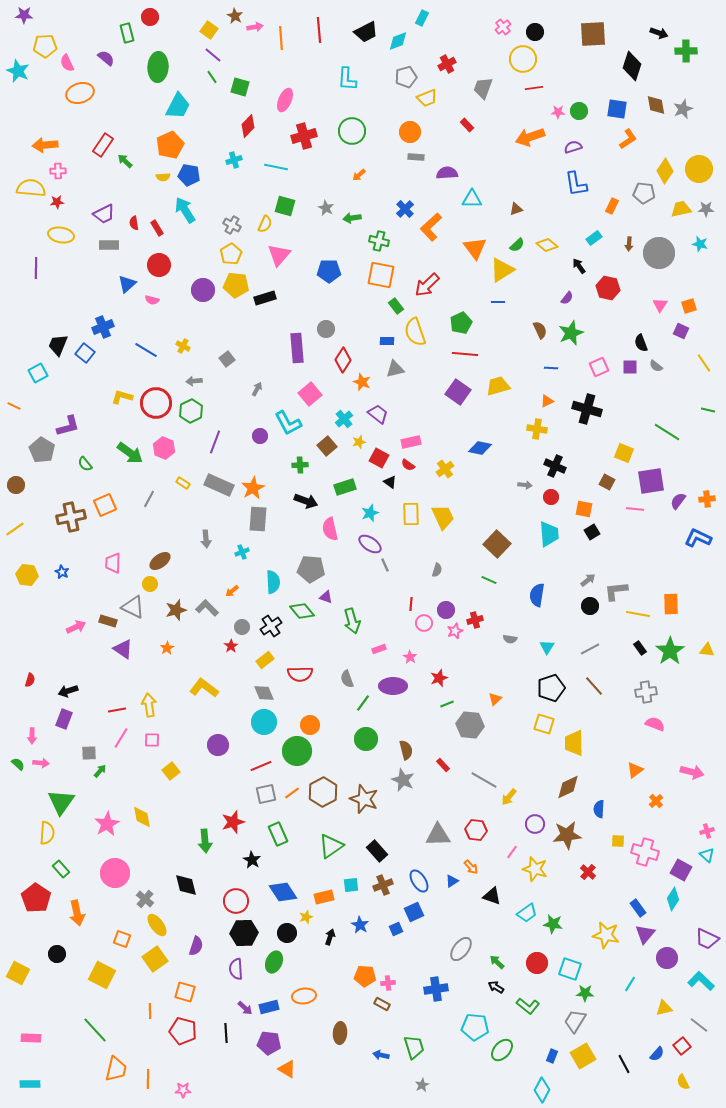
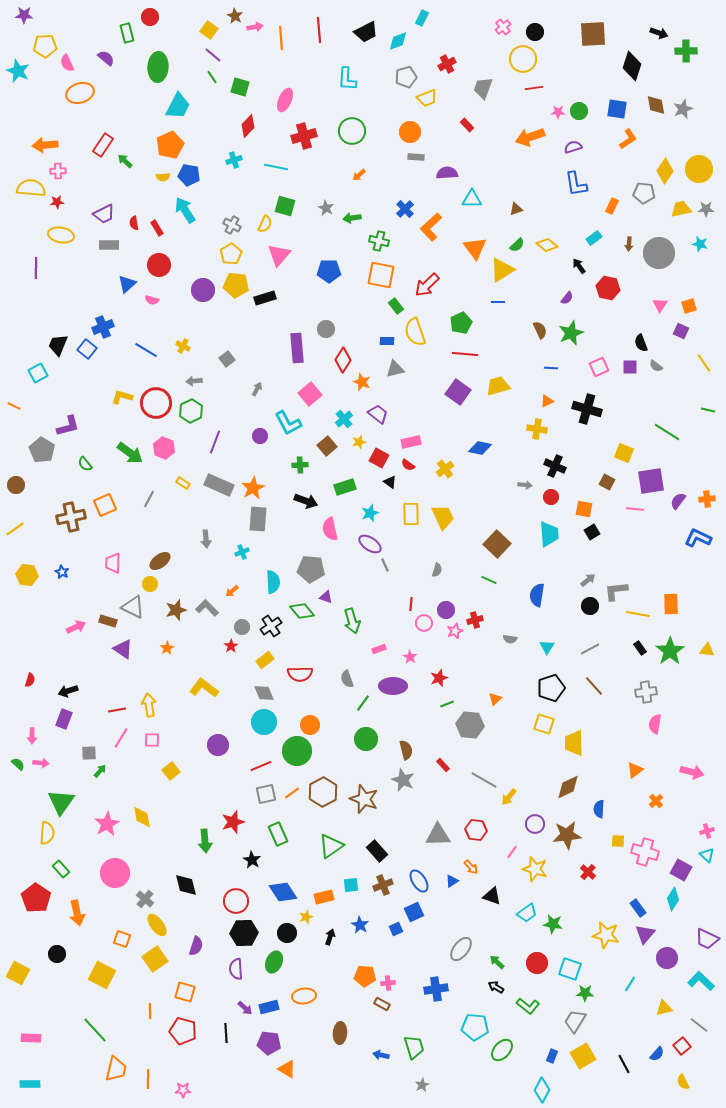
blue square at (85, 353): moved 2 px right, 4 px up
pink semicircle at (655, 724): rotated 102 degrees counterclockwise
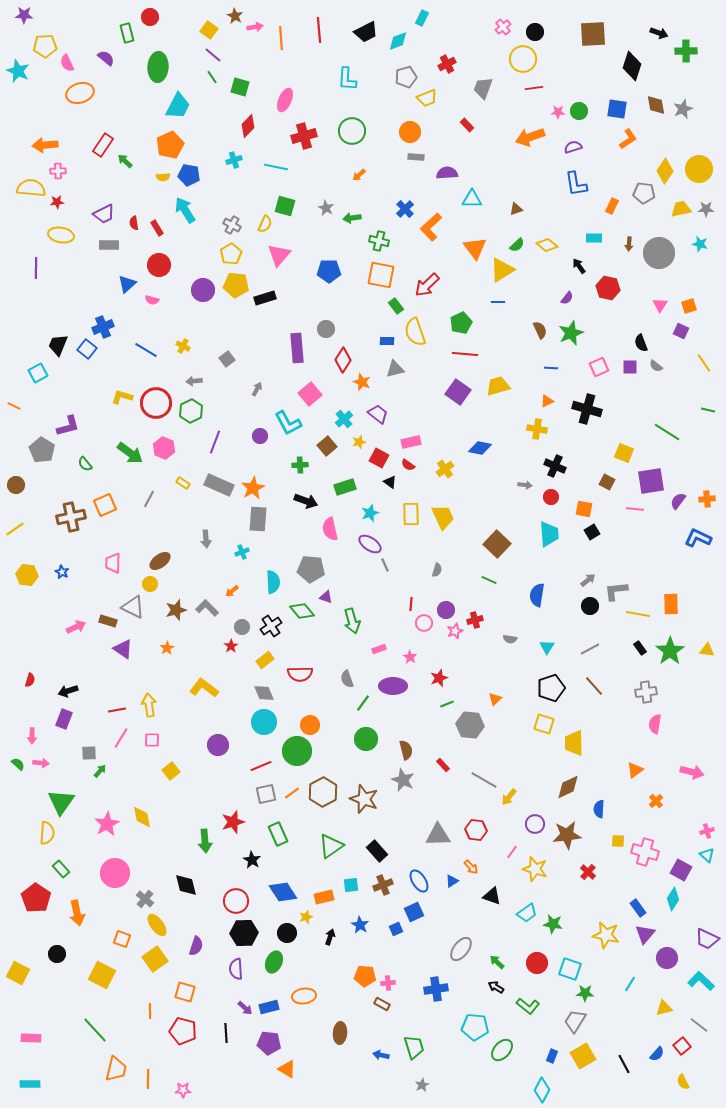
cyan rectangle at (594, 238): rotated 35 degrees clockwise
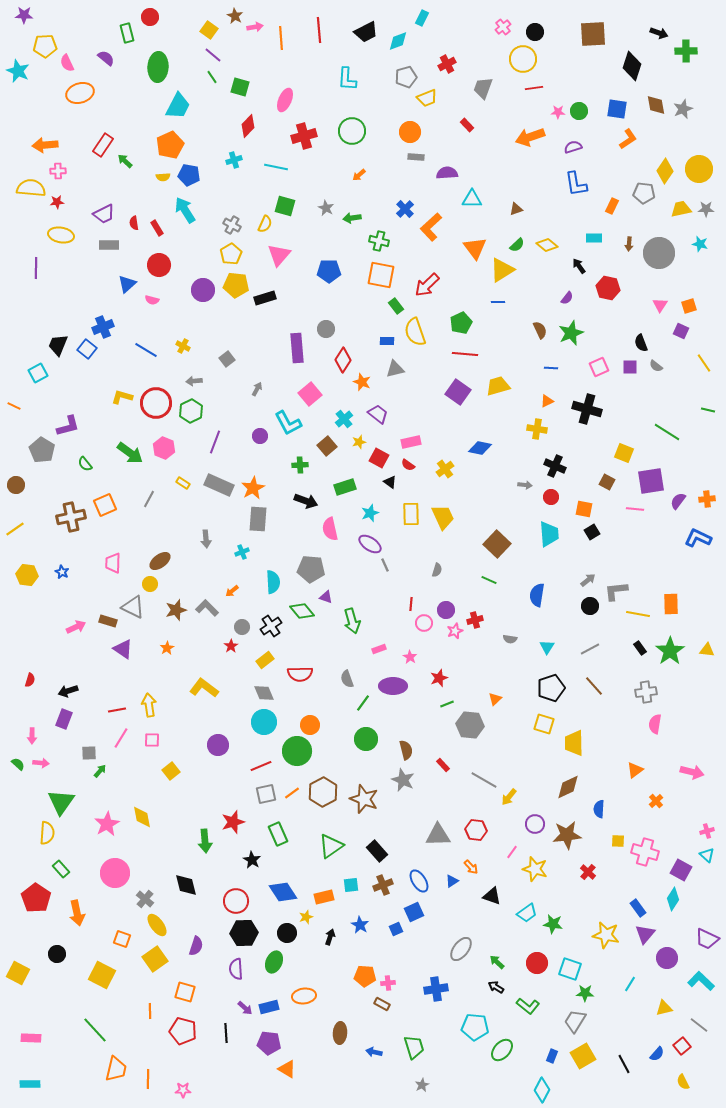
blue arrow at (381, 1055): moved 7 px left, 3 px up
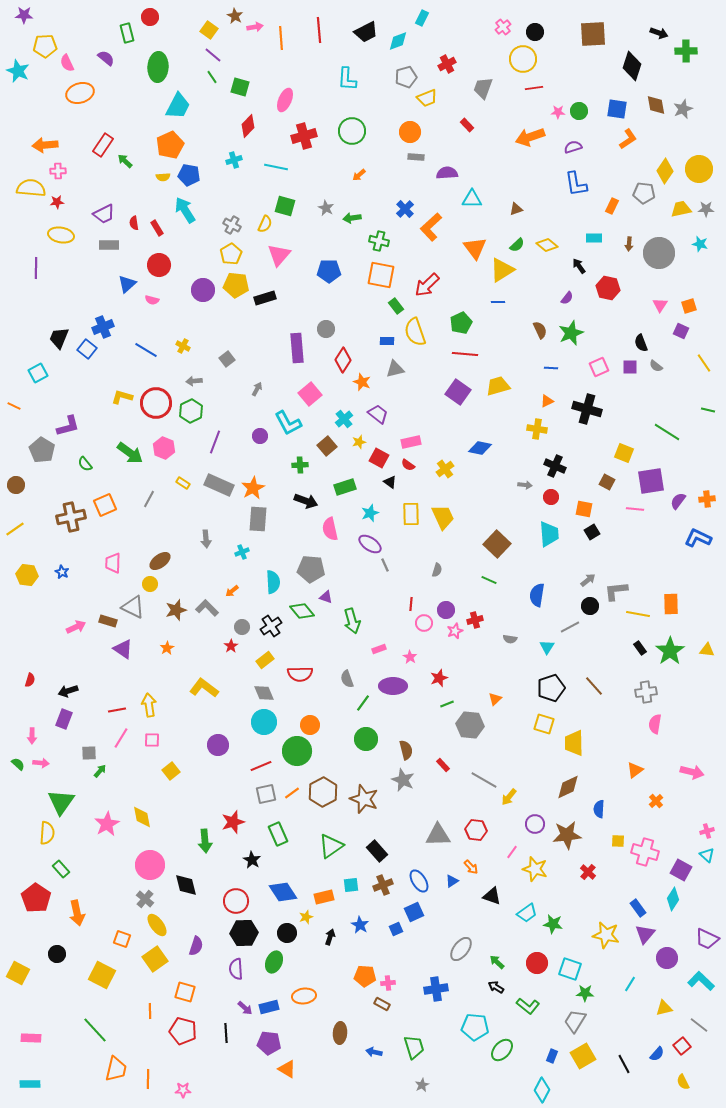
black trapezoid at (58, 345): moved 1 px right, 7 px up
gray line at (590, 649): moved 20 px left, 22 px up
pink circle at (115, 873): moved 35 px right, 8 px up
